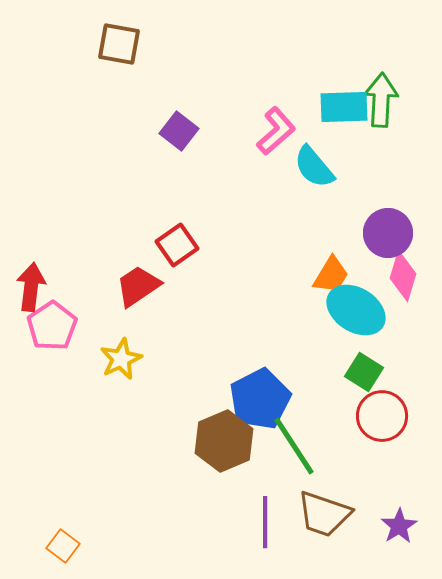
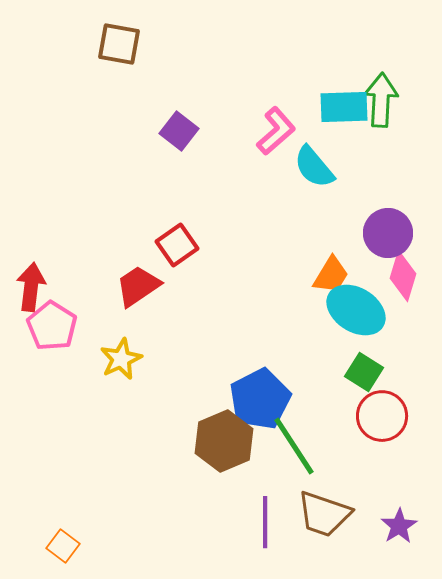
pink pentagon: rotated 6 degrees counterclockwise
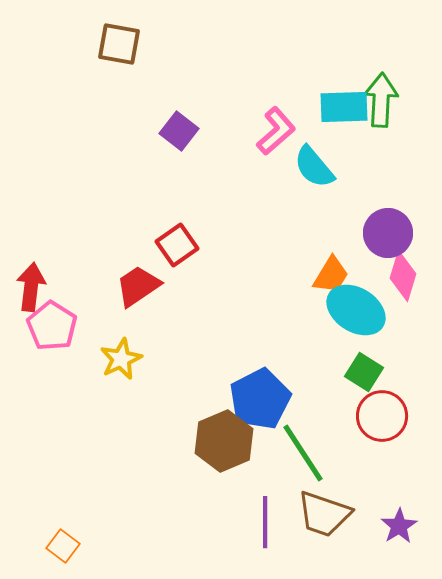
green line: moved 9 px right, 7 px down
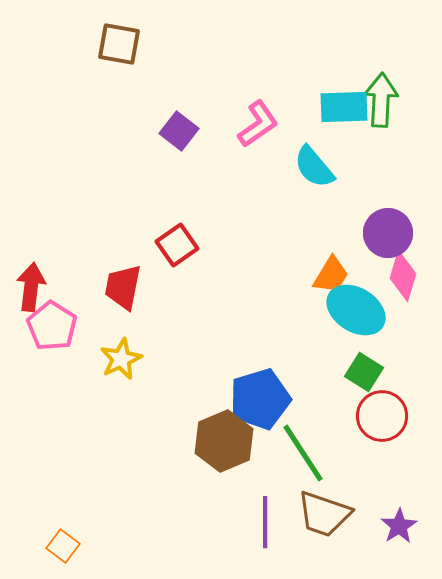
pink L-shape: moved 18 px left, 7 px up; rotated 6 degrees clockwise
red trapezoid: moved 15 px left, 1 px down; rotated 45 degrees counterclockwise
blue pentagon: rotated 10 degrees clockwise
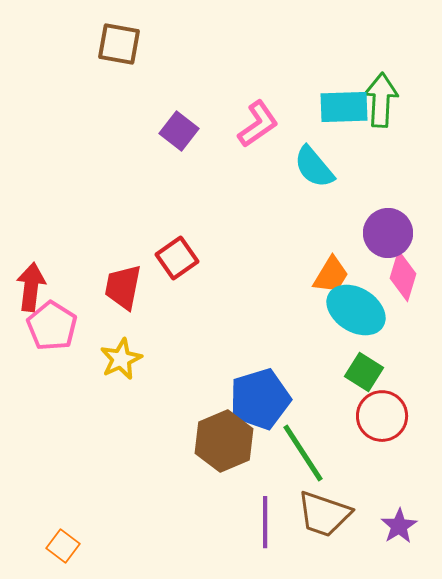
red square: moved 13 px down
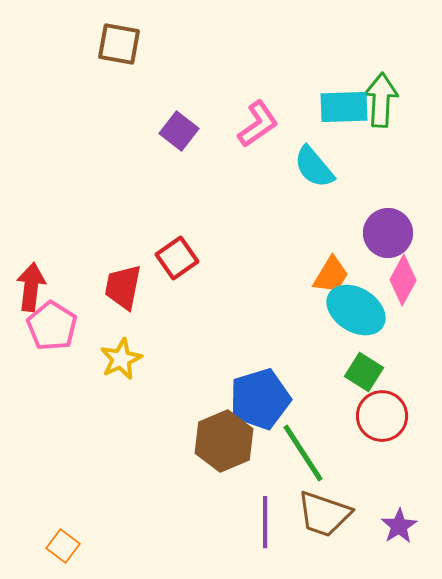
pink diamond: moved 4 px down; rotated 12 degrees clockwise
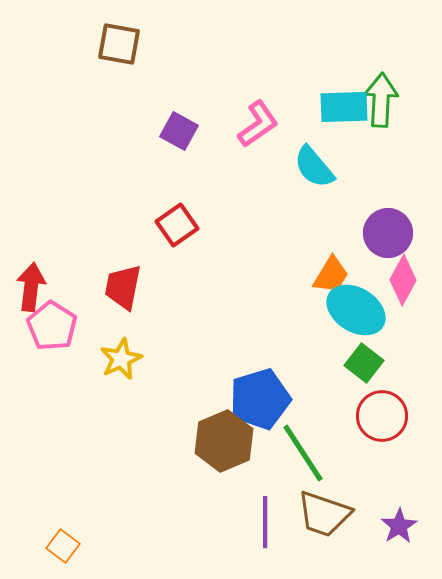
purple square: rotated 9 degrees counterclockwise
red square: moved 33 px up
green square: moved 9 px up; rotated 6 degrees clockwise
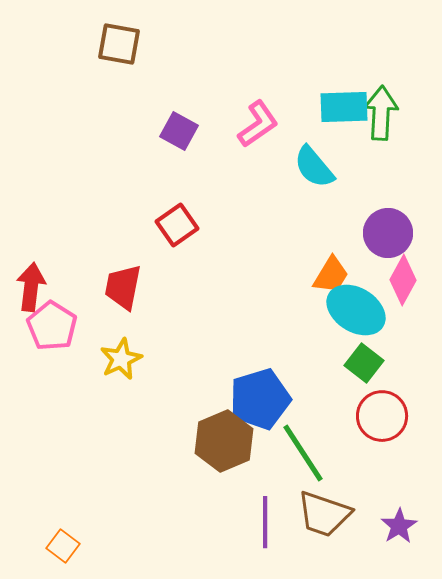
green arrow: moved 13 px down
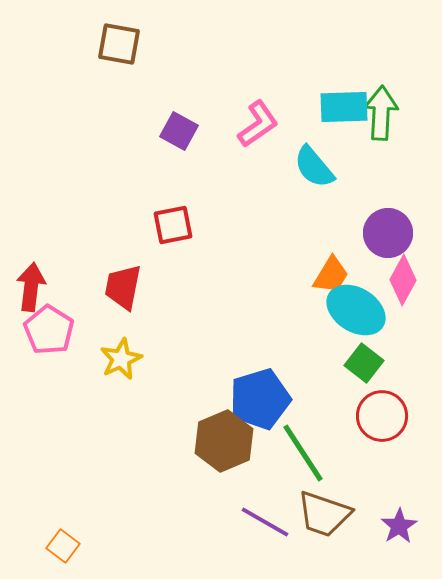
red square: moved 4 px left; rotated 24 degrees clockwise
pink pentagon: moved 3 px left, 4 px down
purple line: rotated 60 degrees counterclockwise
